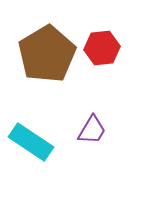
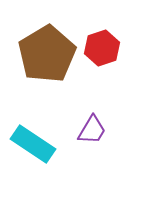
red hexagon: rotated 12 degrees counterclockwise
cyan rectangle: moved 2 px right, 2 px down
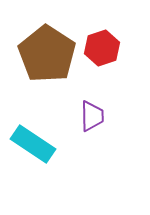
brown pentagon: rotated 8 degrees counterclockwise
purple trapezoid: moved 14 px up; rotated 32 degrees counterclockwise
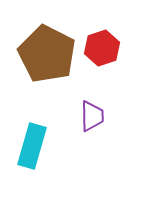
brown pentagon: rotated 6 degrees counterclockwise
cyan rectangle: moved 1 px left, 2 px down; rotated 72 degrees clockwise
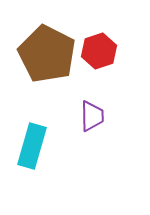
red hexagon: moved 3 px left, 3 px down
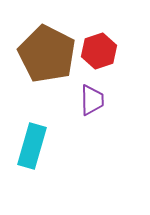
purple trapezoid: moved 16 px up
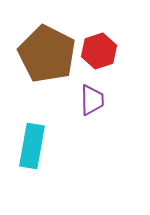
cyan rectangle: rotated 6 degrees counterclockwise
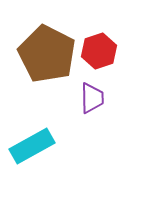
purple trapezoid: moved 2 px up
cyan rectangle: rotated 51 degrees clockwise
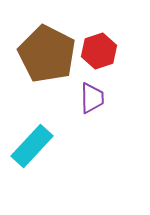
cyan rectangle: rotated 18 degrees counterclockwise
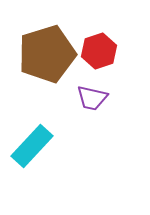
brown pentagon: rotated 28 degrees clockwise
purple trapezoid: rotated 104 degrees clockwise
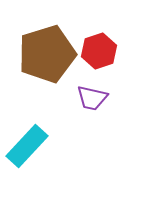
cyan rectangle: moved 5 px left
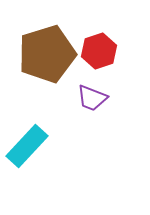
purple trapezoid: rotated 8 degrees clockwise
